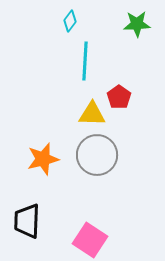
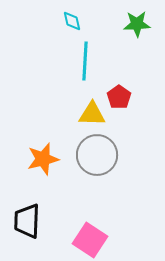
cyan diamond: moved 2 px right; rotated 50 degrees counterclockwise
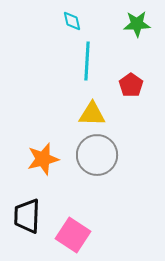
cyan line: moved 2 px right
red pentagon: moved 12 px right, 12 px up
black trapezoid: moved 5 px up
pink square: moved 17 px left, 5 px up
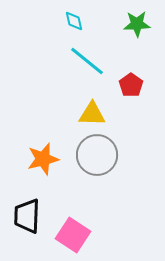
cyan diamond: moved 2 px right
cyan line: rotated 54 degrees counterclockwise
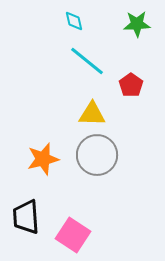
black trapezoid: moved 1 px left, 1 px down; rotated 6 degrees counterclockwise
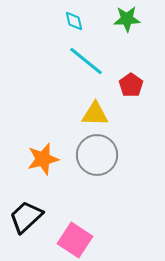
green star: moved 10 px left, 5 px up
cyan line: moved 1 px left
yellow triangle: moved 3 px right
black trapezoid: rotated 51 degrees clockwise
pink square: moved 2 px right, 5 px down
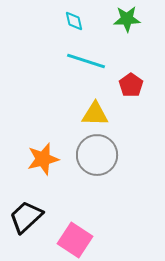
cyan line: rotated 21 degrees counterclockwise
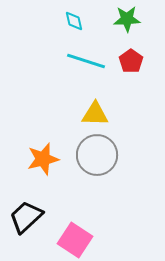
red pentagon: moved 24 px up
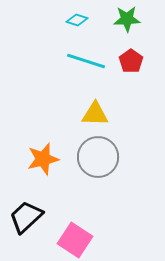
cyan diamond: moved 3 px right, 1 px up; rotated 60 degrees counterclockwise
gray circle: moved 1 px right, 2 px down
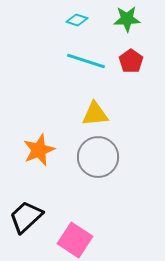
yellow triangle: rotated 8 degrees counterclockwise
orange star: moved 4 px left, 9 px up; rotated 8 degrees counterclockwise
